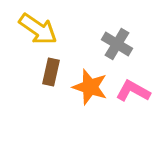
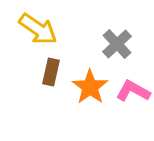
gray cross: rotated 16 degrees clockwise
orange star: rotated 18 degrees clockwise
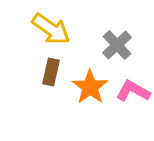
yellow arrow: moved 13 px right
gray cross: moved 1 px down
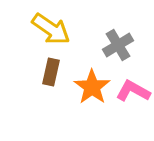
gray cross: moved 1 px right; rotated 12 degrees clockwise
orange star: moved 2 px right
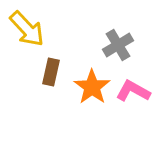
yellow arrow: moved 24 px left; rotated 12 degrees clockwise
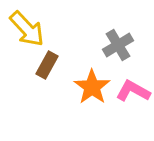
brown rectangle: moved 4 px left, 7 px up; rotated 16 degrees clockwise
